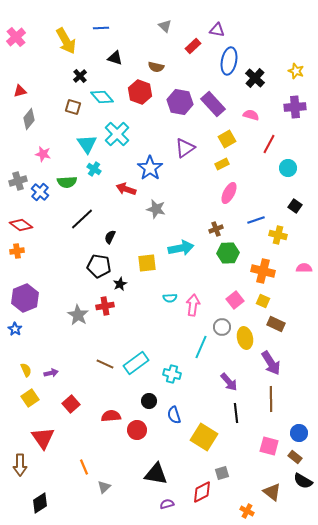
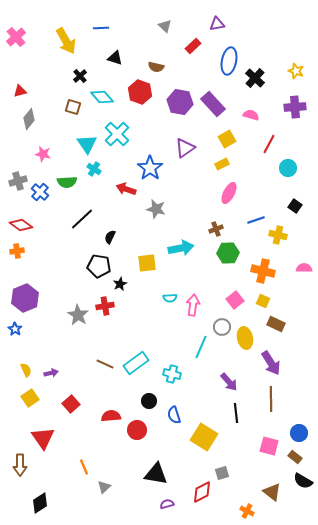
purple triangle at (217, 30): moved 6 px up; rotated 21 degrees counterclockwise
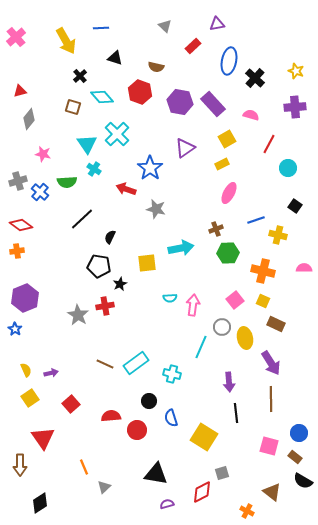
purple arrow at (229, 382): rotated 36 degrees clockwise
blue semicircle at (174, 415): moved 3 px left, 3 px down
